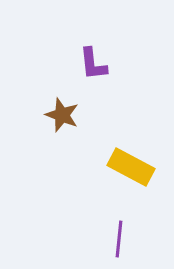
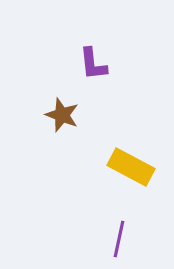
purple line: rotated 6 degrees clockwise
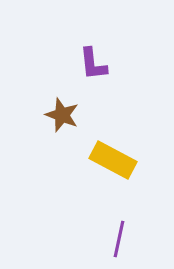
yellow rectangle: moved 18 px left, 7 px up
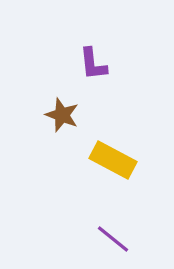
purple line: moved 6 px left; rotated 63 degrees counterclockwise
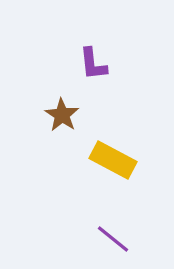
brown star: rotated 12 degrees clockwise
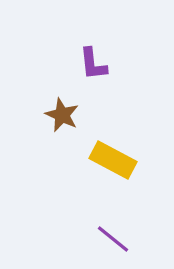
brown star: rotated 8 degrees counterclockwise
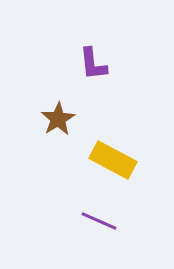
brown star: moved 4 px left, 4 px down; rotated 16 degrees clockwise
purple line: moved 14 px left, 18 px up; rotated 15 degrees counterclockwise
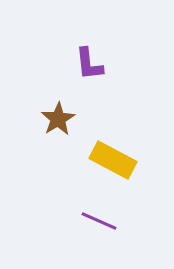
purple L-shape: moved 4 px left
